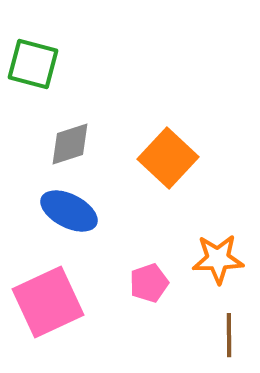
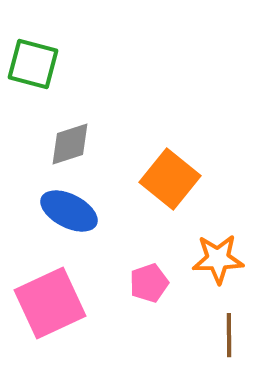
orange square: moved 2 px right, 21 px down; rotated 4 degrees counterclockwise
pink square: moved 2 px right, 1 px down
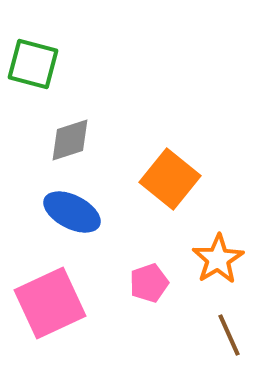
gray diamond: moved 4 px up
blue ellipse: moved 3 px right, 1 px down
orange star: rotated 30 degrees counterclockwise
brown line: rotated 24 degrees counterclockwise
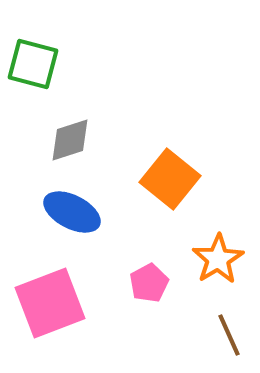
pink pentagon: rotated 9 degrees counterclockwise
pink square: rotated 4 degrees clockwise
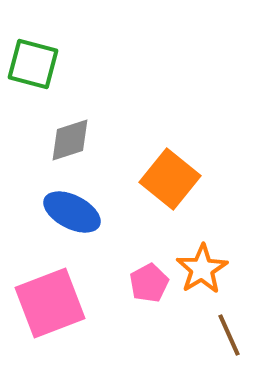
orange star: moved 16 px left, 10 px down
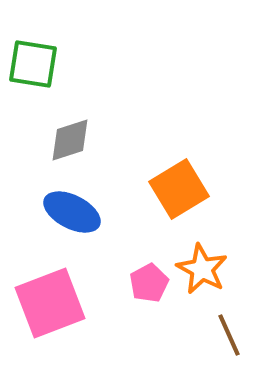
green square: rotated 6 degrees counterclockwise
orange square: moved 9 px right, 10 px down; rotated 20 degrees clockwise
orange star: rotated 12 degrees counterclockwise
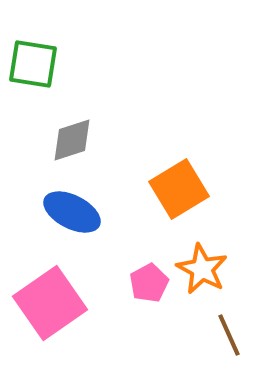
gray diamond: moved 2 px right
pink square: rotated 14 degrees counterclockwise
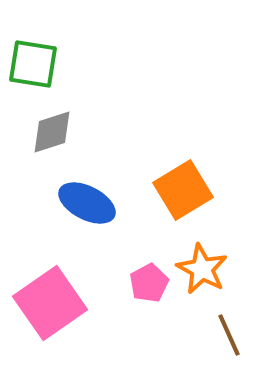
gray diamond: moved 20 px left, 8 px up
orange square: moved 4 px right, 1 px down
blue ellipse: moved 15 px right, 9 px up
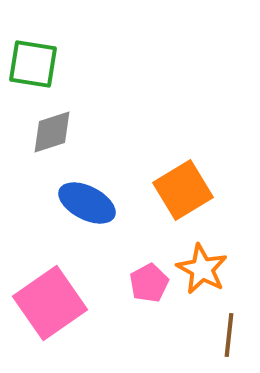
brown line: rotated 30 degrees clockwise
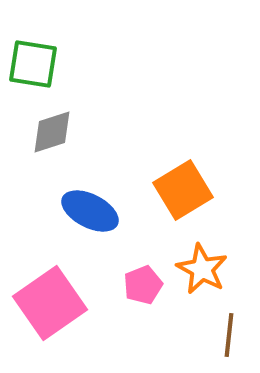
blue ellipse: moved 3 px right, 8 px down
pink pentagon: moved 6 px left, 2 px down; rotated 6 degrees clockwise
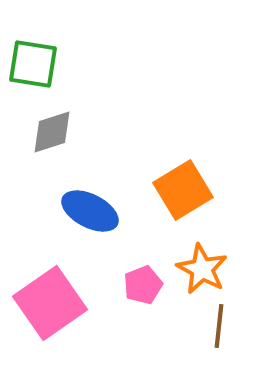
brown line: moved 10 px left, 9 px up
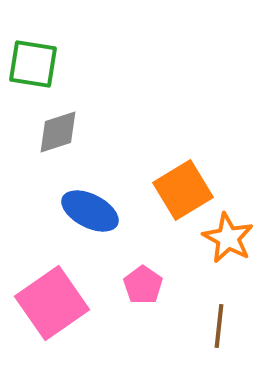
gray diamond: moved 6 px right
orange star: moved 26 px right, 31 px up
pink pentagon: rotated 15 degrees counterclockwise
pink square: moved 2 px right
